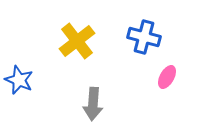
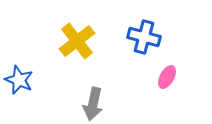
gray arrow: rotated 8 degrees clockwise
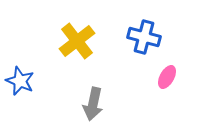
blue star: moved 1 px right, 1 px down
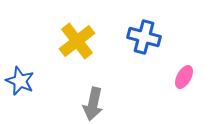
pink ellipse: moved 17 px right
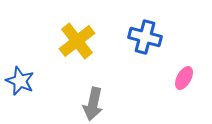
blue cross: moved 1 px right
pink ellipse: moved 1 px down
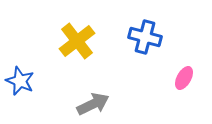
gray arrow: rotated 128 degrees counterclockwise
